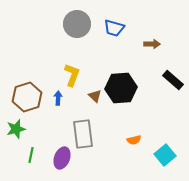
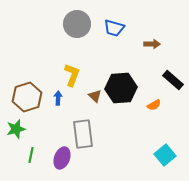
orange semicircle: moved 20 px right, 35 px up; rotated 16 degrees counterclockwise
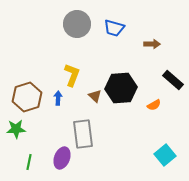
green star: rotated 12 degrees clockwise
green line: moved 2 px left, 7 px down
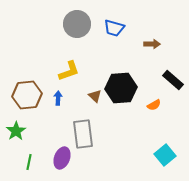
yellow L-shape: moved 3 px left, 4 px up; rotated 50 degrees clockwise
brown hexagon: moved 2 px up; rotated 12 degrees clockwise
green star: moved 2 px down; rotated 30 degrees counterclockwise
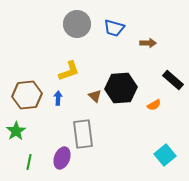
brown arrow: moved 4 px left, 1 px up
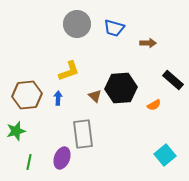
green star: rotated 18 degrees clockwise
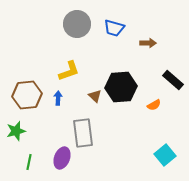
black hexagon: moved 1 px up
gray rectangle: moved 1 px up
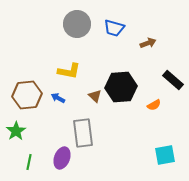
brown arrow: rotated 21 degrees counterclockwise
yellow L-shape: rotated 30 degrees clockwise
blue arrow: rotated 64 degrees counterclockwise
green star: rotated 18 degrees counterclockwise
cyan square: rotated 30 degrees clockwise
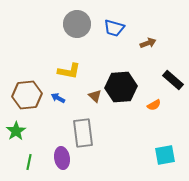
purple ellipse: rotated 30 degrees counterclockwise
